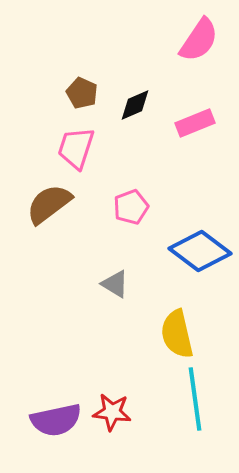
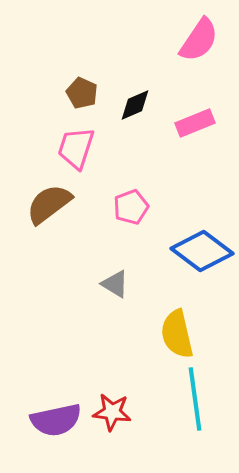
blue diamond: moved 2 px right
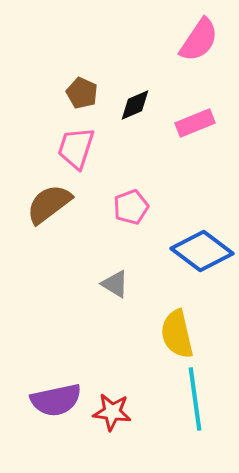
purple semicircle: moved 20 px up
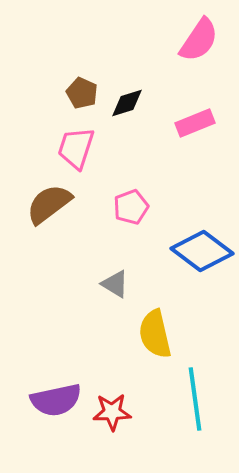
black diamond: moved 8 px left, 2 px up; rotated 6 degrees clockwise
yellow semicircle: moved 22 px left
red star: rotated 9 degrees counterclockwise
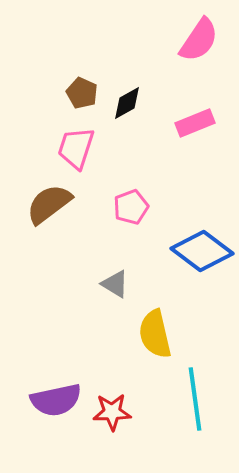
black diamond: rotated 12 degrees counterclockwise
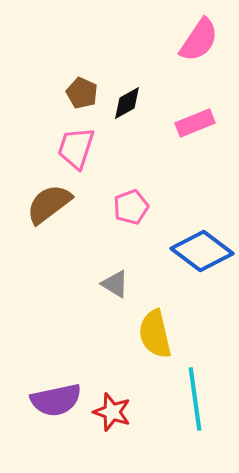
red star: rotated 21 degrees clockwise
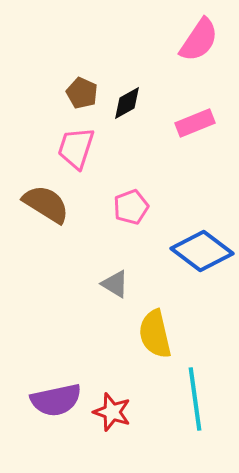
brown semicircle: moved 3 px left; rotated 69 degrees clockwise
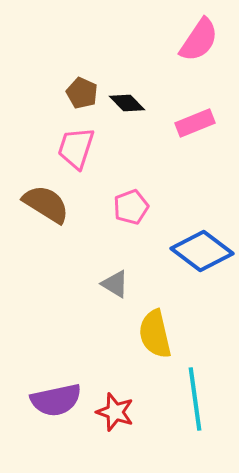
black diamond: rotated 75 degrees clockwise
red star: moved 3 px right
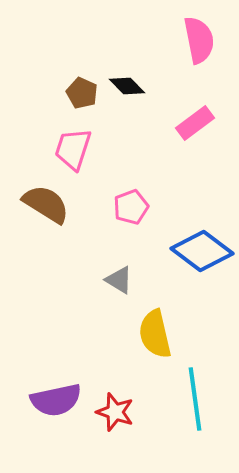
pink semicircle: rotated 45 degrees counterclockwise
black diamond: moved 17 px up
pink rectangle: rotated 15 degrees counterclockwise
pink trapezoid: moved 3 px left, 1 px down
gray triangle: moved 4 px right, 4 px up
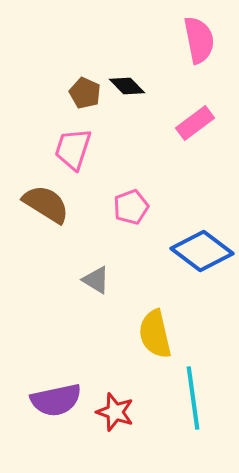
brown pentagon: moved 3 px right
gray triangle: moved 23 px left
cyan line: moved 2 px left, 1 px up
